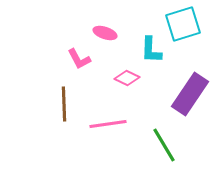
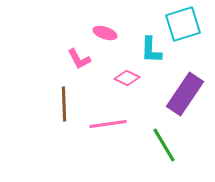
purple rectangle: moved 5 px left
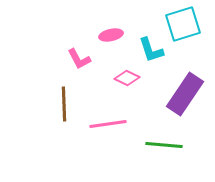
pink ellipse: moved 6 px right, 2 px down; rotated 30 degrees counterclockwise
cyan L-shape: rotated 20 degrees counterclockwise
green line: rotated 54 degrees counterclockwise
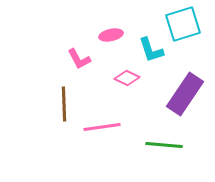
pink line: moved 6 px left, 3 px down
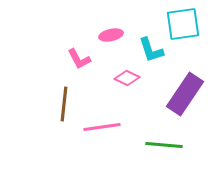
cyan square: rotated 9 degrees clockwise
brown line: rotated 8 degrees clockwise
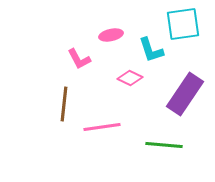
pink diamond: moved 3 px right
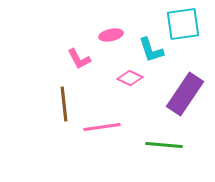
brown line: rotated 12 degrees counterclockwise
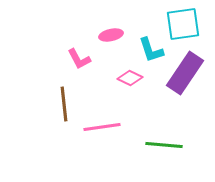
purple rectangle: moved 21 px up
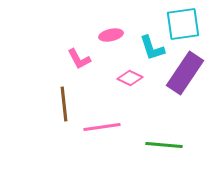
cyan L-shape: moved 1 px right, 2 px up
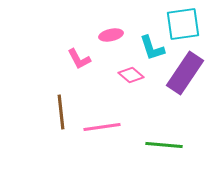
pink diamond: moved 1 px right, 3 px up; rotated 15 degrees clockwise
brown line: moved 3 px left, 8 px down
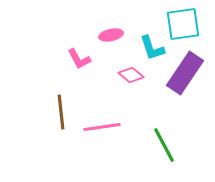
green line: rotated 57 degrees clockwise
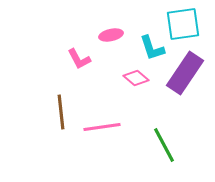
pink diamond: moved 5 px right, 3 px down
